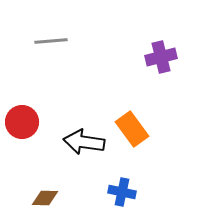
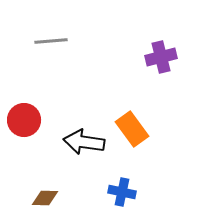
red circle: moved 2 px right, 2 px up
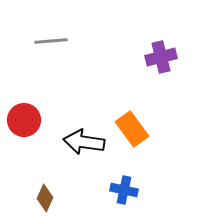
blue cross: moved 2 px right, 2 px up
brown diamond: rotated 68 degrees counterclockwise
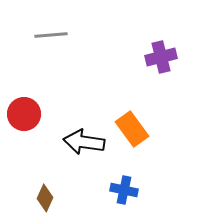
gray line: moved 6 px up
red circle: moved 6 px up
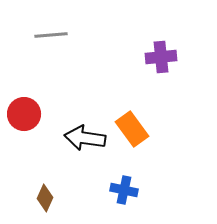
purple cross: rotated 8 degrees clockwise
black arrow: moved 1 px right, 4 px up
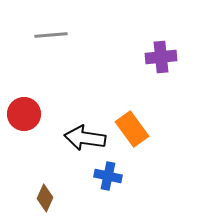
blue cross: moved 16 px left, 14 px up
